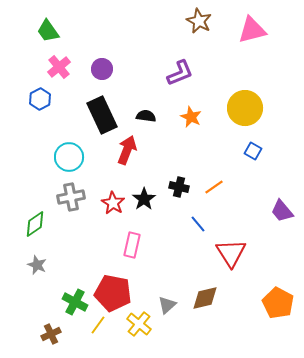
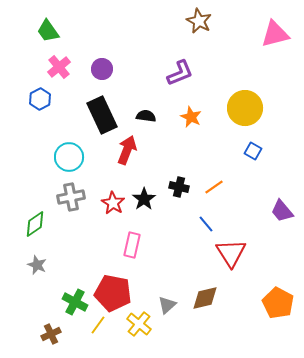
pink triangle: moved 23 px right, 4 px down
blue line: moved 8 px right
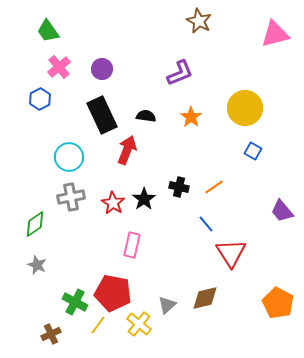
orange star: rotated 10 degrees clockwise
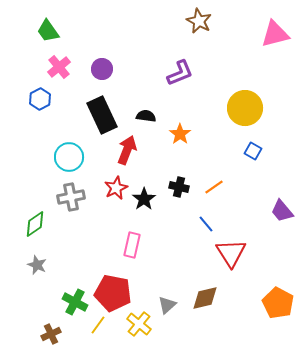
orange star: moved 11 px left, 17 px down
red star: moved 3 px right, 15 px up; rotated 15 degrees clockwise
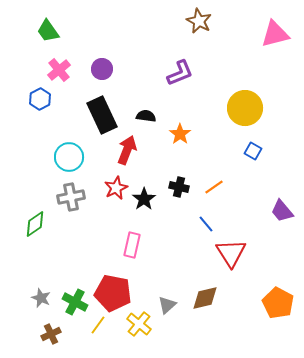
pink cross: moved 3 px down
gray star: moved 4 px right, 33 px down
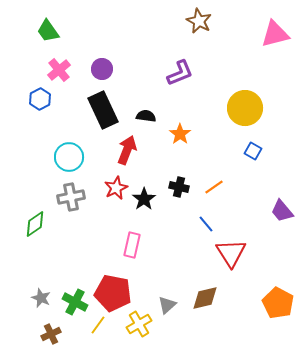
black rectangle: moved 1 px right, 5 px up
yellow cross: rotated 20 degrees clockwise
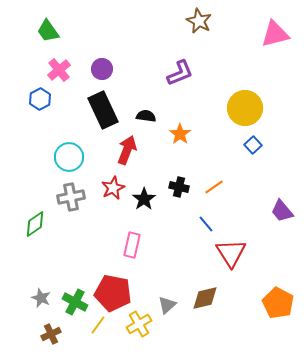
blue square: moved 6 px up; rotated 18 degrees clockwise
red star: moved 3 px left
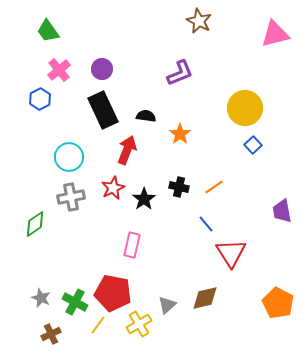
purple trapezoid: rotated 30 degrees clockwise
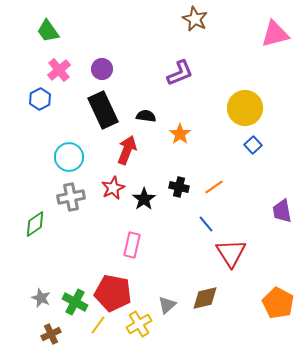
brown star: moved 4 px left, 2 px up
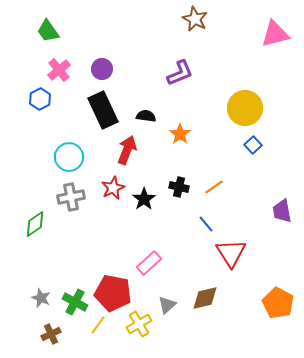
pink rectangle: moved 17 px right, 18 px down; rotated 35 degrees clockwise
